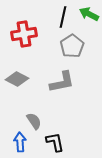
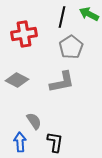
black line: moved 1 px left
gray pentagon: moved 1 px left, 1 px down
gray diamond: moved 1 px down
black L-shape: rotated 20 degrees clockwise
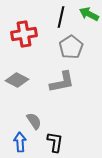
black line: moved 1 px left
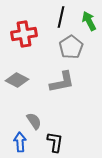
green arrow: moved 7 px down; rotated 36 degrees clockwise
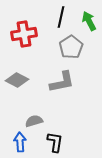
gray semicircle: rotated 72 degrees counterclockwise
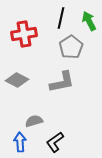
black line: moved 1 px down
black L-shape: rotated 135 degrees counterclockwise
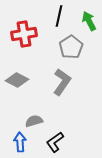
black line: moved 2 px left, 2 px up
gray L-shape: rotated 44 degrees counterclockwise
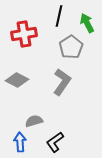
green arrow: moved 2 px left, 2 px down
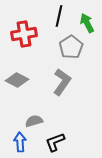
black L-shape: rotated 15 degrees clockwise
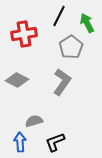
black line: rotated 15 degrees clockwise
